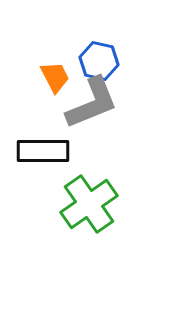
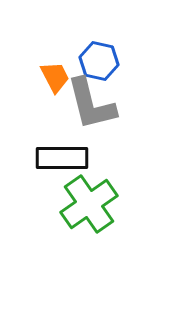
gray L-shape: moved 1 px left, 1 px down; rotated 98 degrees clockwise
black rectangle: moved 19 px right, 7 px down
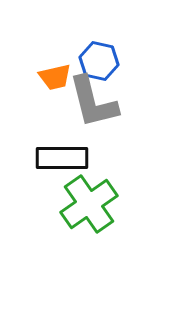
orange trapezoid: rotated 104 degrees clockwise
gray L-shape: moved 2 px right, 2 px up
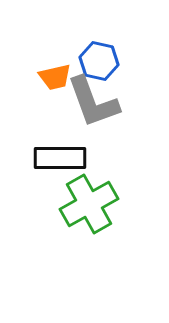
gray L-shape: rotated 6 degrees counterclockwise
black rectangle: moved 2 px left
green cross: rotated 6 degrees clockwise
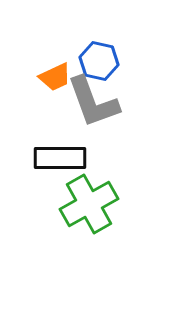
orange trapezoid: rotated 12 degrees counterclockwise
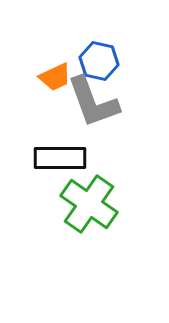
green cross: rotated 26 degrees counterclockwise
